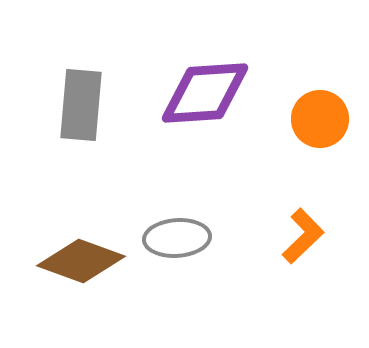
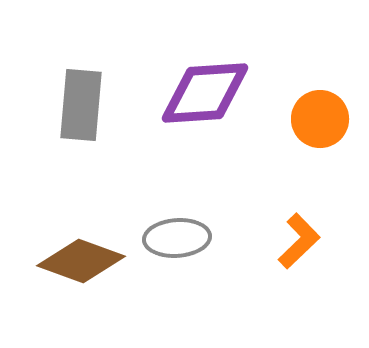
orange L-shape: moved 4 px left, 5 px down
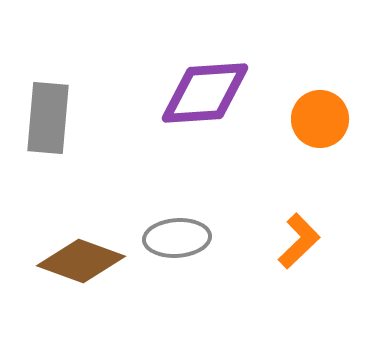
gray rectangle: moved 33 px left, 13 px down
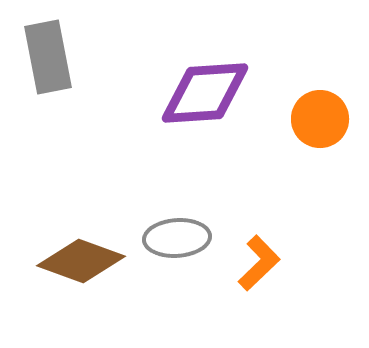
gray rectangle: moved 61 px up; rotated 16 degrees counterclockwise
orange L-shape: moved 40 px left, 22 px down
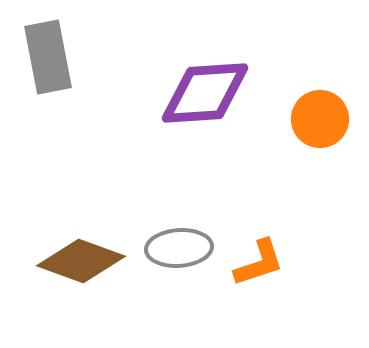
gray ellipse: moved 2 px right, 10 px down
orange L-shape: rotated 26 degrees clockwise
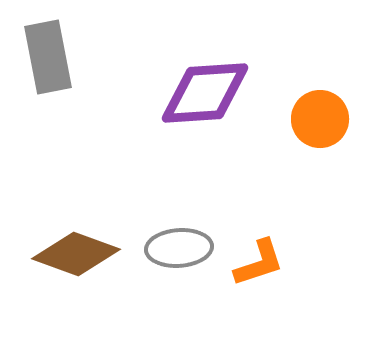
brown diamond: moved 5 px left, 7 px up
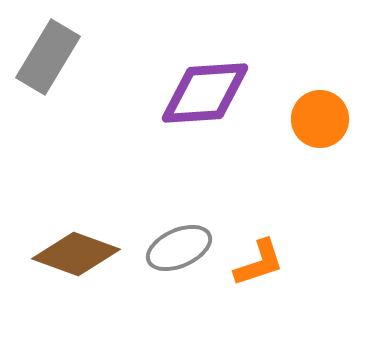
gray rectangle: rotated 42 degrees clockwise
gray ellipse: rotated 20 degrees counterclockwise
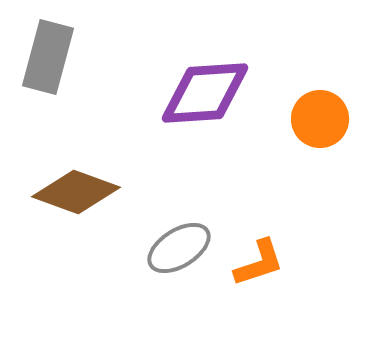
gray rectangle: rotated 16 degrees counterclockwise
gray ellipse: rotated 8 degrees counterclockwise
brown diamond: moved 62 px up
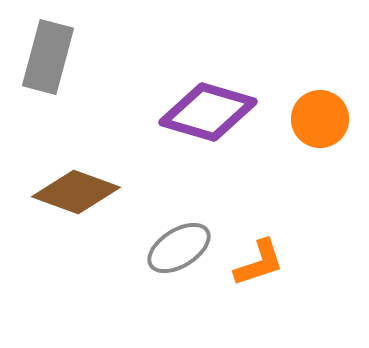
purple diamond: moved 3 px right, 19 px down; rotated 20 degrees clockwise
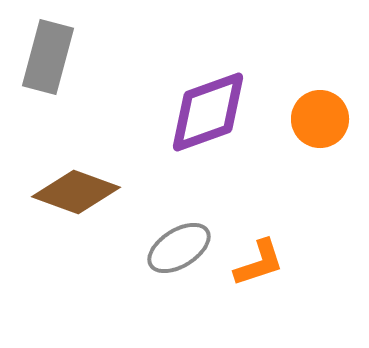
purple diamond: rotated 36 degrees counterclockwise
